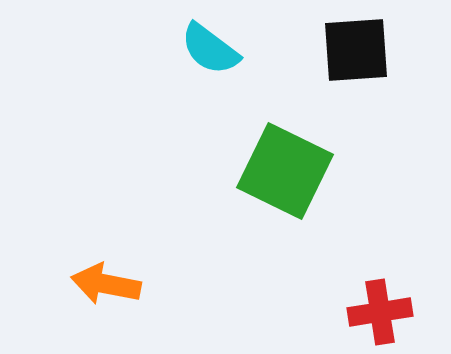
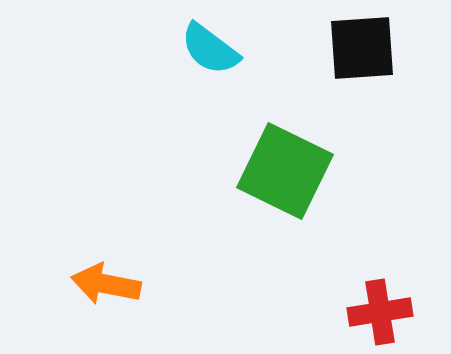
black square: moved 6 px right, 2 px up
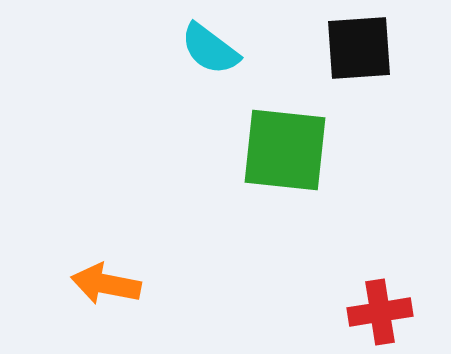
black square: moved 3 px left
green square: moved 21 px up; rotated 20 degrees counterclockwise
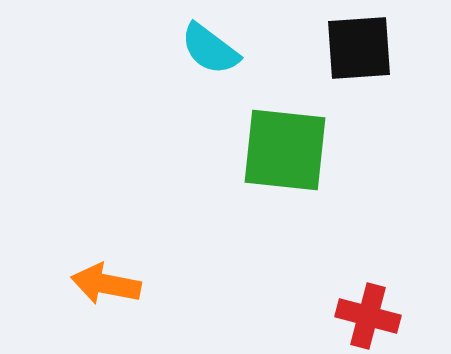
red cross: moved 12 px left, 4 px down; rotated 24 degrees clockwise
